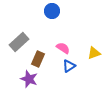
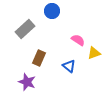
gray rectangle: moved 6 px right, 13 px up
pink semicircle: moved 15 px right, 8 px up
brown rectangle: moved 1 px right, 1 px up
blue triangle: rotated 48 degrees counterclockwise
purple star: moved 2 px left, 3 px down
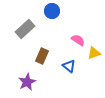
brown rectangle: moved 3 px right, 2 px up
purple star: rotated 24 degrees clockwise
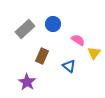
blue circle: moved 1 px right, 13 px down
yellow triangle: rotated 32 degrees counterclockwise
purple star: rotated 12 degrees counterclockwise
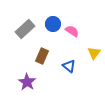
pink semicircle: moved 6 px left, 9 px up
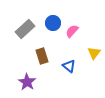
blue circle: moved 1 px up
pink semicircle: rotated 80 degrees counterclockwise
brown rectangle: rotated 42 degrees counterclockwise
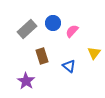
gray rectangle: moved 2 px right
purple star: moved 1 px left, 1 px up
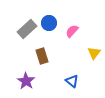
blue circle: moved 4 px left
blue triangle: moved 3 px right, 15 px down
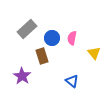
blue circle: moved 3 px right, 15 px down
pink semicircle: moved 7 px down; rotated 32 degrees counterclockwise
yellow triangle: rotated 16 degrees counterclockwise
purple star: moved 4 px left, 5 px up
